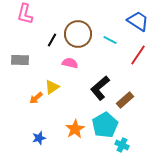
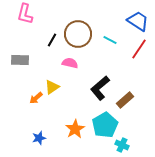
red line: moved 1 px right, 6 px up
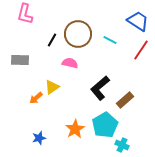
red line: moved 2 px right, 1 px down
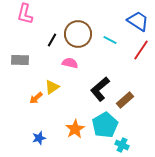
black L-shape: moved 1 px down
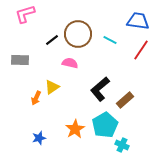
pink L-shape: rotated 60 degrees clockwise
blue trapezoid: rotated 25 degrees counterclockwise
black line: rotated 24 degrees clockwise
orange arrow: rotated 24 degrees counterclockwise
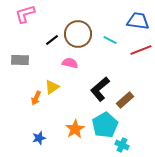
red line: rotated 35 degrees clockwise
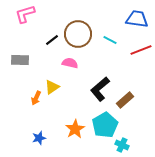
blue trapezoid: moved 1 px left, 2 px up
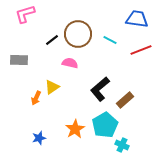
gray rectangle: moved 1 px left
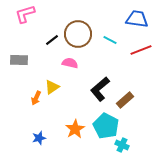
cyan pentagon: moved 1 px right, 1 px down; rotated 15 degrees counterclockwise
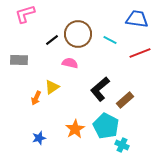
red line: moved 1 px left, 3 px down
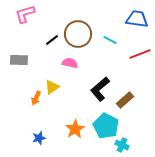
red line: moved 1 px down
